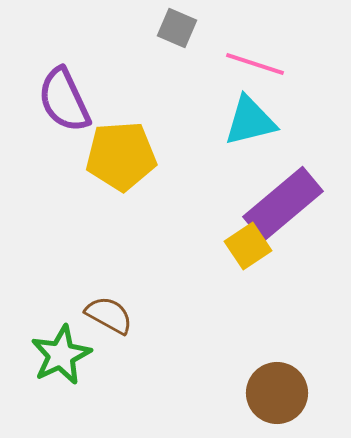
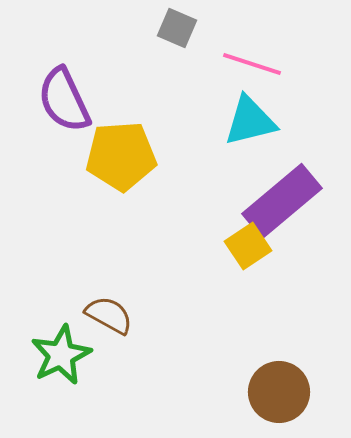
pink line: moved 3 px left
purple rectangle: moved 1 px left, 3 px up
brown circle: moved 2 px right, 1 px up
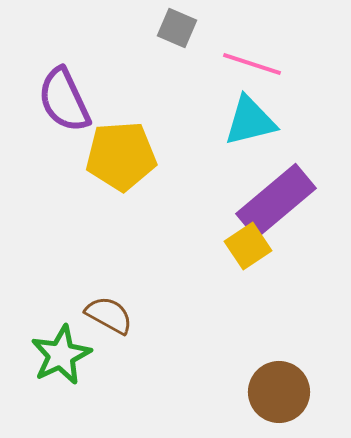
purple rectangle: moved 6 px left
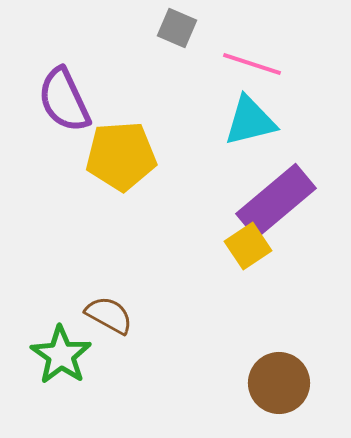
green star: rotated 12 degrees counterclockwise
brown circle: moved 9 px up
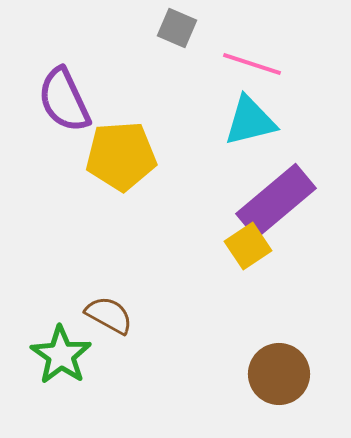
brown circle: moved 9 px up
